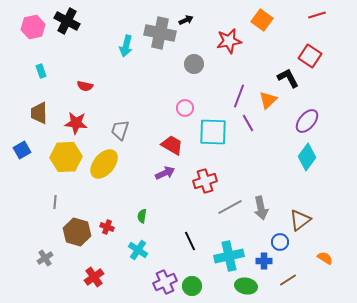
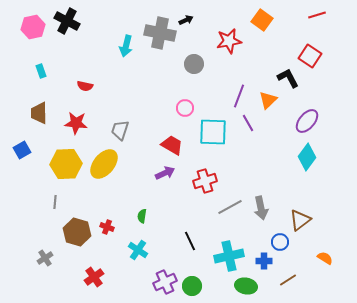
yellow hexagon at (66, 157): moved 7 px down
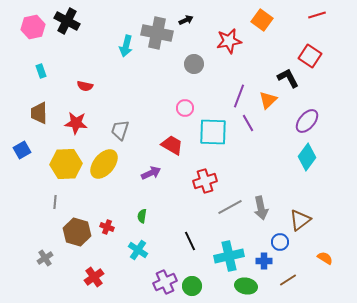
gray cross at (160, 33): moved 3 px left
purple arrow at (165, 173): moved 14 px left
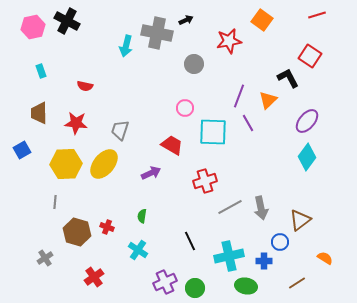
brown line at (288, 280): moved 9 px right, 3 px down
green circle at (192, 286): moved 3 px right, 2 px down
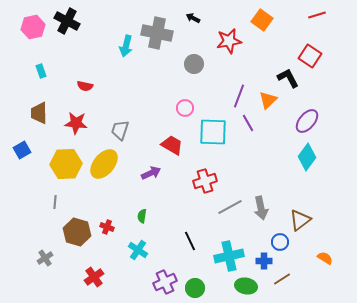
black arrow at (186, 20): moved 7 px right, 2 px up; rotated 128 degrees counterclockwise
brown line at (297, 283): moved 15 px left, 4 px up
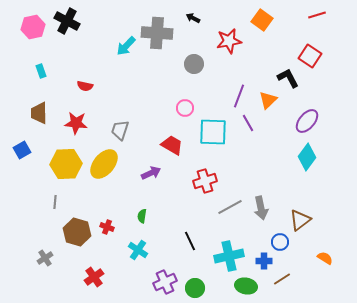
gray cross at (157, 33): rotated 8 degrees counterclockwise
cyan arrow at (126, 46): rotated 30 degrees clockwise
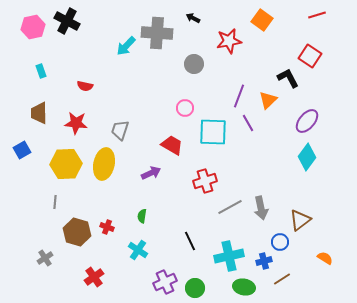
yellow ellipse at (104, 164): rotated 28 degrees counterclockwise
blue cross at (264, 261): rotated 14 degrees counterclockwise
green ellipse at (246, 286): moved 2 px left, 1 px down
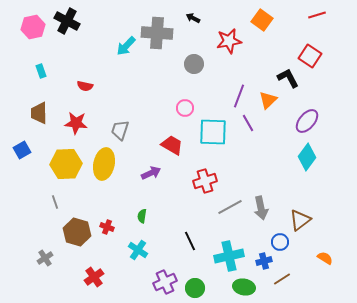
gray line at (55, 202): rotated 24 degrees counterclockwise
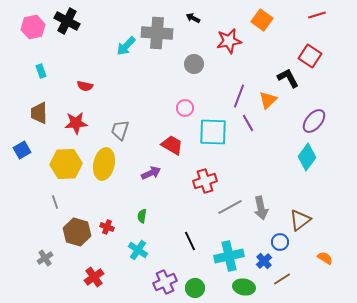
purple ellipse at (307, 121): moved 7 px right
red star at (76, 123): rotated 10 degrees counterclockwise
blue cross at (264, 261): rotated 28 degrees counterclockwise
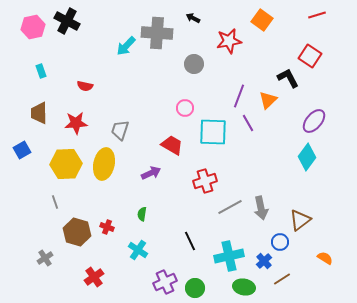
green semicircle at (142, 216): moved 2 px up
